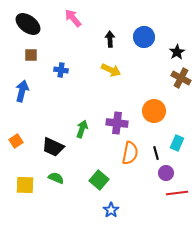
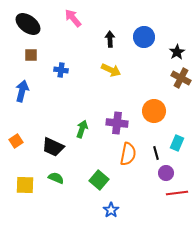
orange semicircle: moved 2 px left, 1 px down
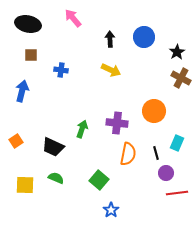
black ellipse: rotated 25 degrees counterclockwise
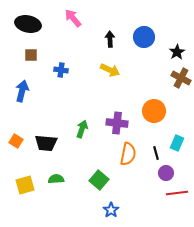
yellow arrow: moved 1 px left
orange square: rotated 24 degrees counterclockwise
black trapezoid: moved 7 px left, 4 px up; rotated 20 degrees counterclockwise
green semicircle: moved 1 px down; rotated 28 degrees counterclockwise
yellow square: rotated 18 degrees counterclockwise
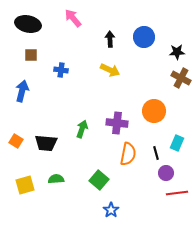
black star: rotated 28 degrees clockwise
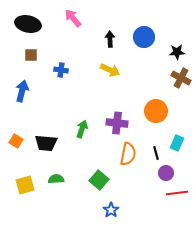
orange circle: moved 2 px right
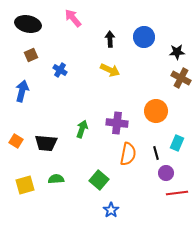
brown square: rotated 24 degrees counterclockwise
blue cross: moved 1 px left; rotated 24 degrees clockwise
